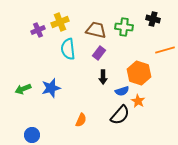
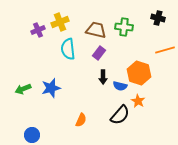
black cross: moved 5 px right, 1 px up
blue semicircle: moved 2 px left, 5 px up; rotated 32 degrees clockwise
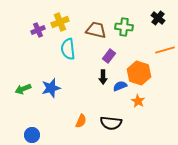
black cross: rotated 24 degrees clockwise
purple rectangle: moved 10 px right, 3 px down
blue semicircle: rotated 144 degrees clockwise
black semicircle: moved 9 px left, 8 px down; rotated 55 degrees clockwise
orange semicircle: moved 1 px down
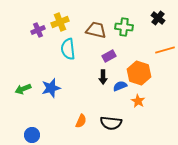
purple rectangle: rotated 24 degrees clockwise
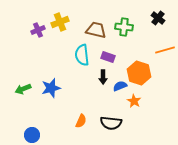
cyan semicircle: moved 14 px right, 6 px down
purple rectangle: moved 1 px left, 1 px down; rotated 48 degrees clockwise
orange star: moved 4 px left
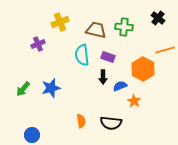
purple cross: moved 14 px down
orange hexagon: moved 4 px right, 4 px up; rotated 10 degrees clockwise
green arrow: rotated 28 degrees counterclockwise
orange semicircle: rotated 32 degrees counterclockwise
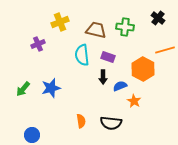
green cross: moved 1 px right
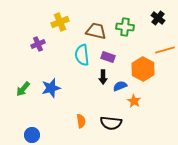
brown trapezoid: moved 1 px down
